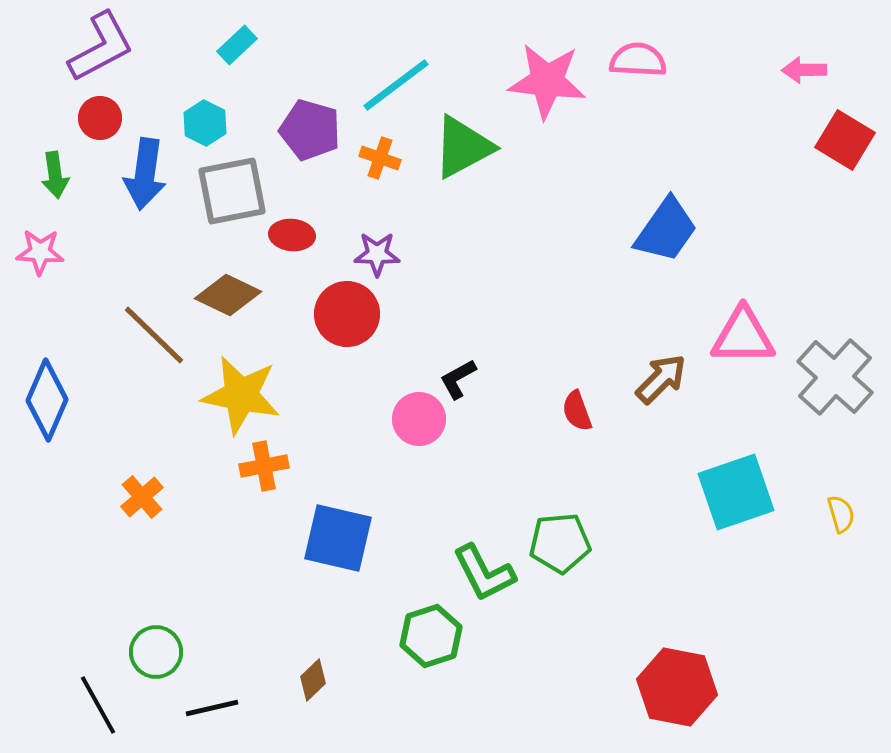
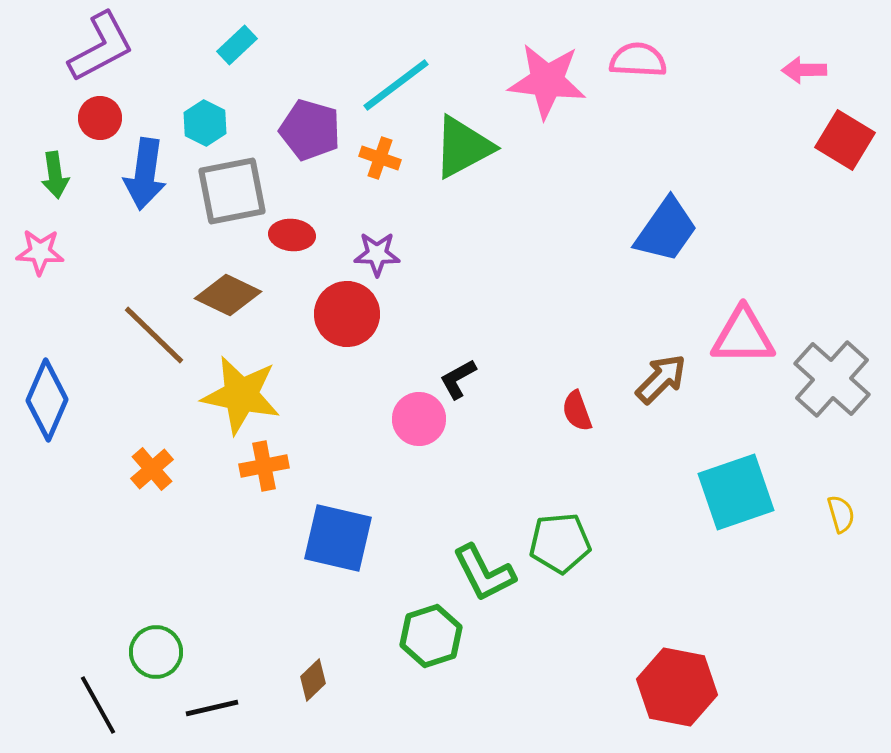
gray cross at (835, 377): moved 3 px left, 2 px down
orange cross at (142, 497): moved 10 px right, 28 px up
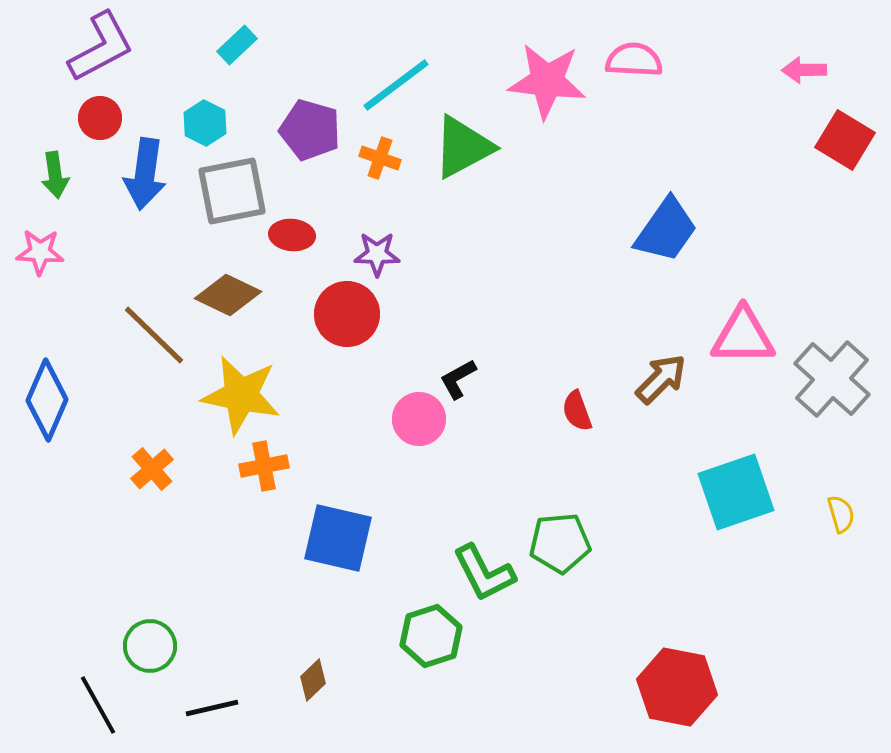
pink semicircle at (638, 60): moved 4 px left
green circle at (156, 652): moved 6 px left, 6 px up
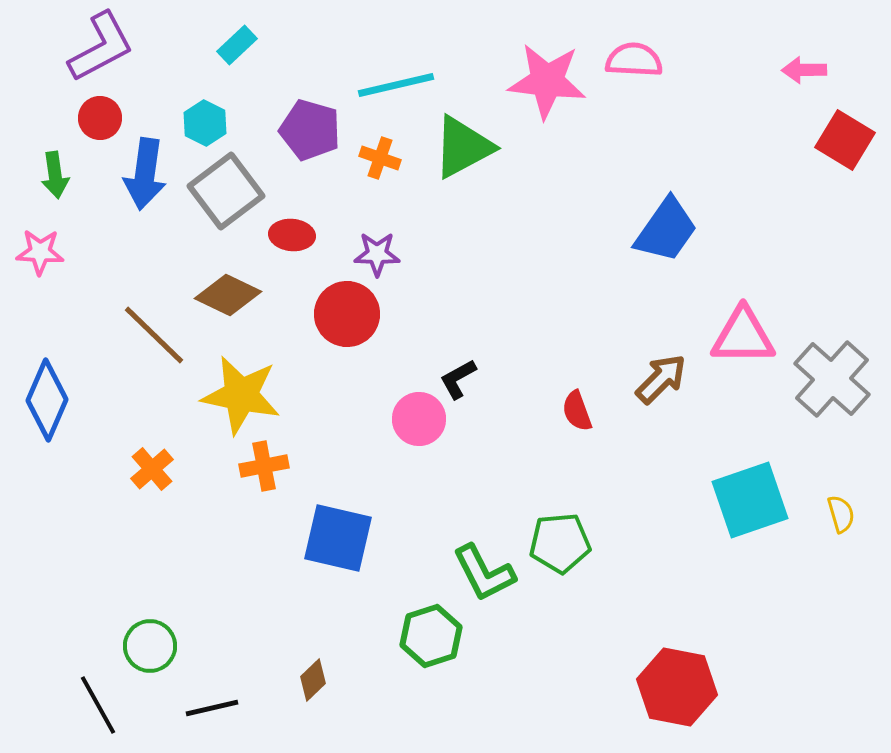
cyan line at (396, 85): rotated 24 degrees clockwise
gray square at (232, 191): moved 6 px left; rotated 26 degrees counterclockwise
cyan square at (736, 492): moved 14 px right, 8 px down
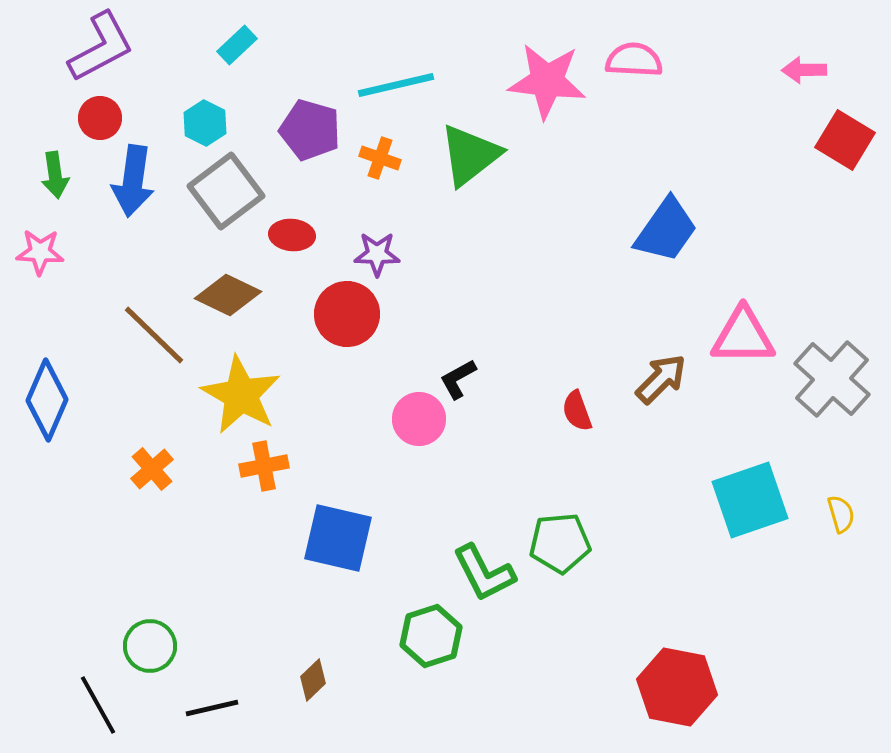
green triangle at (463, 147): moved 7 px right, 8 px down; rotated 10 degrees counterclockwise
blue arrow at (145, 174): moved 12 px left, 7 px down
yellow star at (241, 395): rotated 18 degrees clockwise
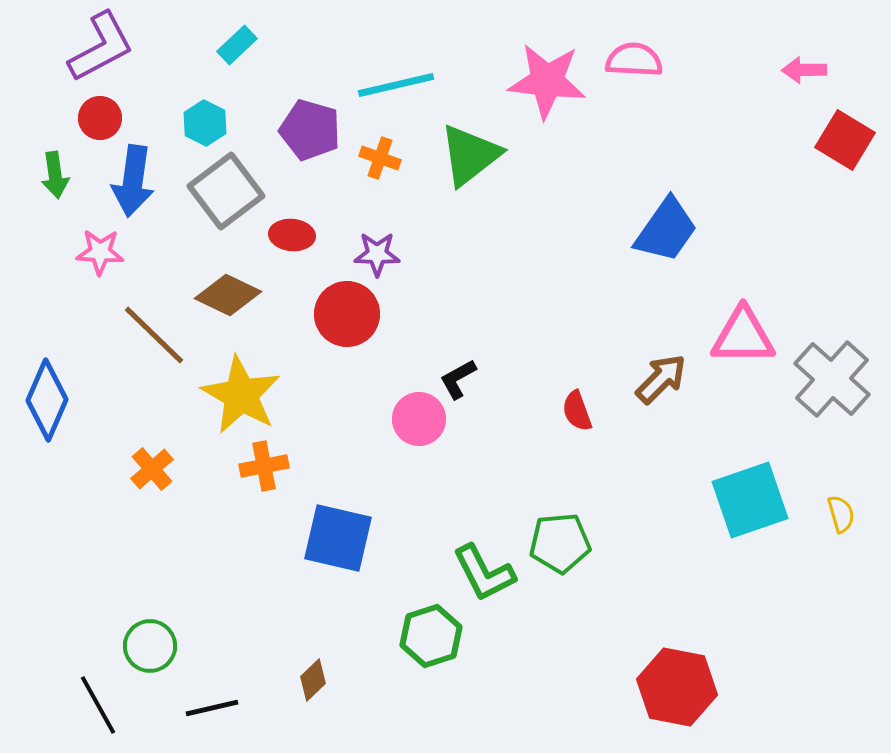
pink star at (40, 252): moved 60 px right
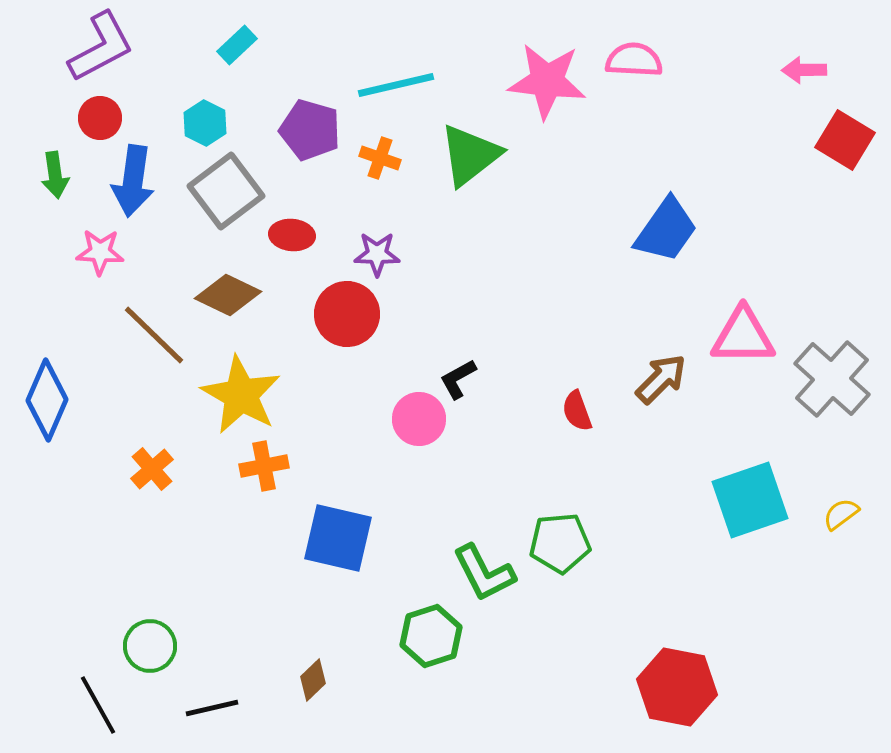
yellow semicircle at (841, 514): rotated 111 degrees counterclockwise
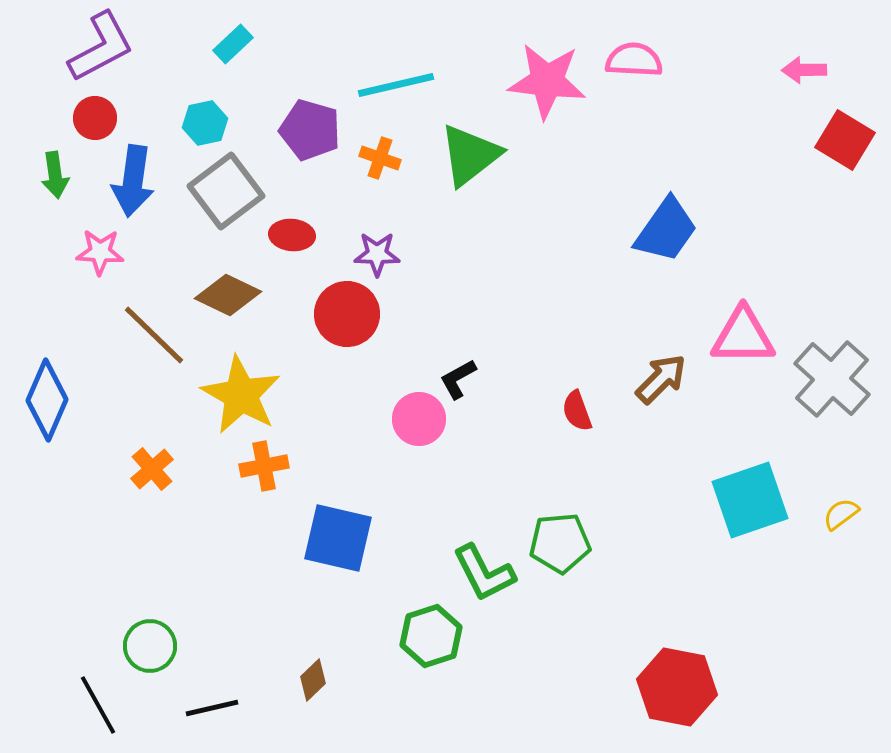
cyan rectangle at (237, 45): moved 4 px left, 1 px up
red circle at (100, 118): moved 5 px left
cyan hexagon at (205, 123): rotated 21 degrees clockwise
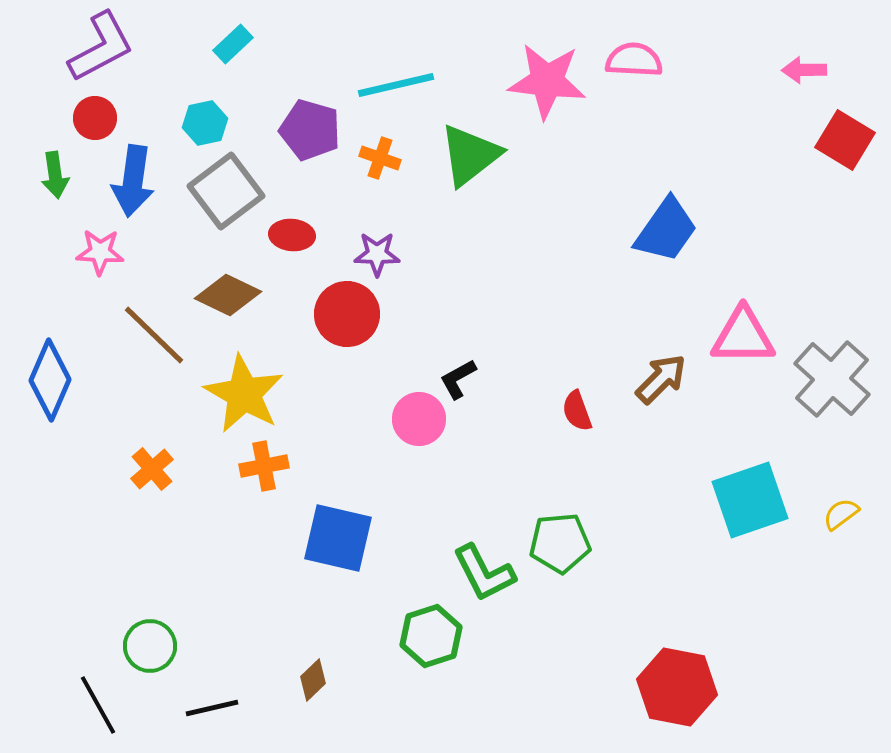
yellow star at (241, 395): moved 3 px right, 1 px up
blue diamond at (47, 400): moved 3 px right, 20 px up
